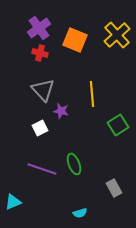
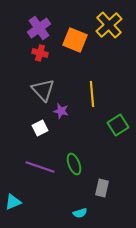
yellow cross: moved 8 px left, 10 px up
purple line: moved 2 px left, 2 px up
gray rectangle: moved 12 px left; rotated 42 degrees clockwise
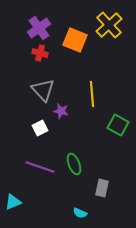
green square: rotated 30 degrees counterclockwise
cyan semicircle: rotated 40 degrees clockwise
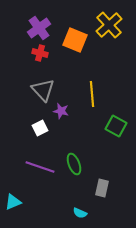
green square: moved 2 px left, 1 px down
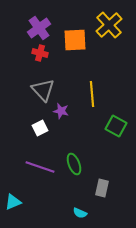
orange square: rotated 25 degrees counterclockwise
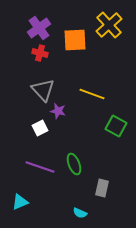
yellow line: rotated 65 degrees counterclockwise
purple star: moved 3 px left
cyan triangle: moved 7 px right
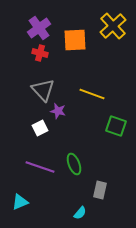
yellow cross: moved 4 px right, 1 px down
green square: rotated 10 degrees counterclockwise
gray rectangle: moved 2 px left, 2 px down
cyan semicircle: rotated 72 degrees counterclockwise
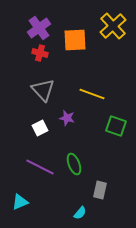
purple star: moved 9 px right, 7 px down
purple line: rotated 8 degrees clockwise
